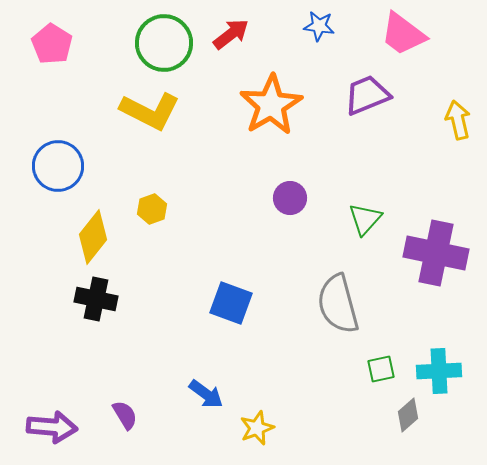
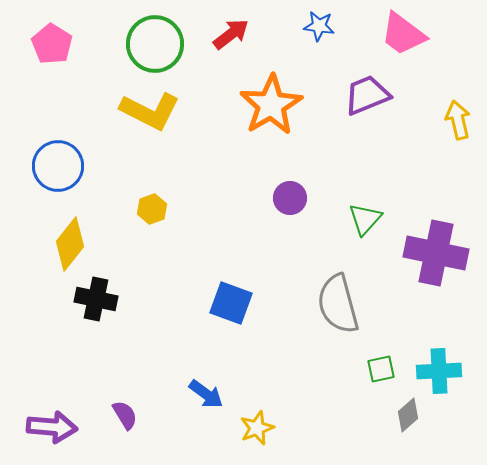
green circle: moved 9 px left, 1 px down
yellow diamond: moved 23 px left, 7 px down
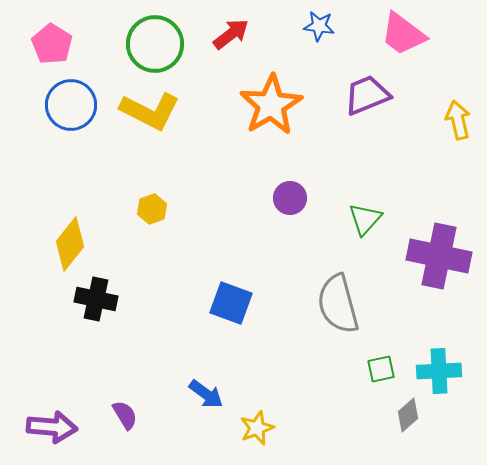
blue circle: moved 13 px right, 61 px up
purple cross: moved 3 px right, 3 px down
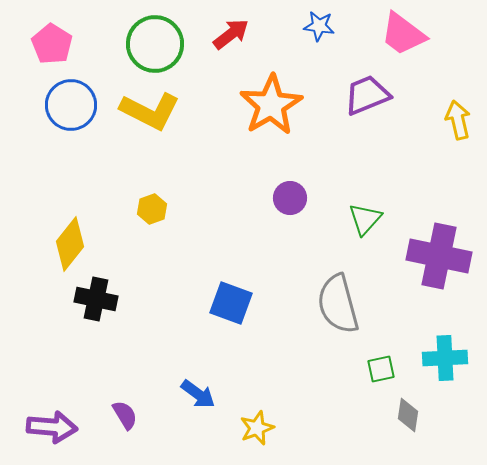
cyan cross: moved 6 px right, 13 px up
blue arrow: moved 8 px left
gray diamond: rotated 40 degrees counterclockwise
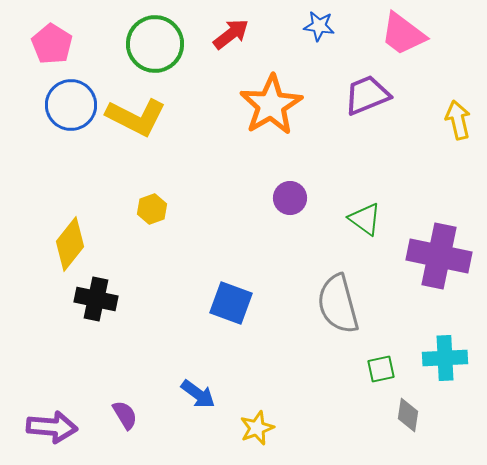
yellow L-shape: moved 14 px left, 6 px down
green triangle: rotated 36 degrees counterclockwise
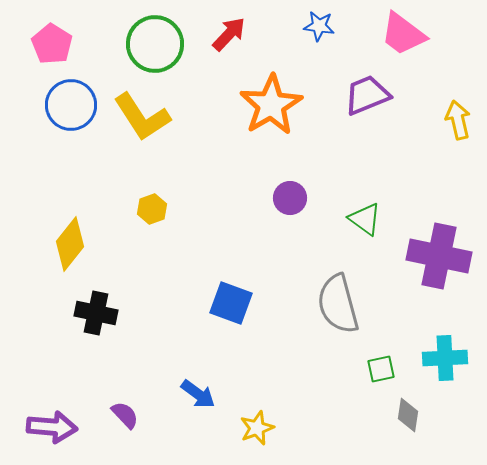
red arrow: moved 2 px left; rotated 9 degrees counterclockwise
yellow L-shape: moved 6 px right; rotated 30 degrees clockwise
black cross: moved 14 px down
purple semicircle: rotated 12 degrees counterclockwise
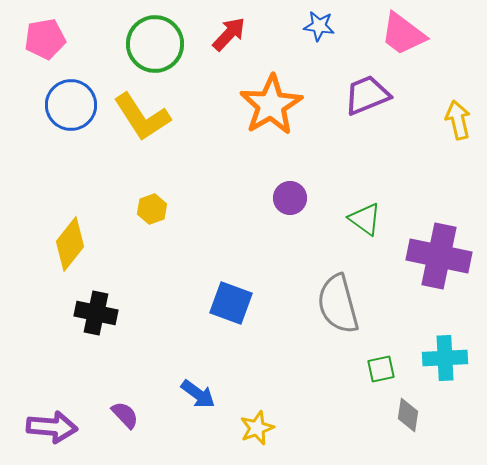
pink pentagon: moved 7 px left, 5 px up; rotated 30 degrees clockwise
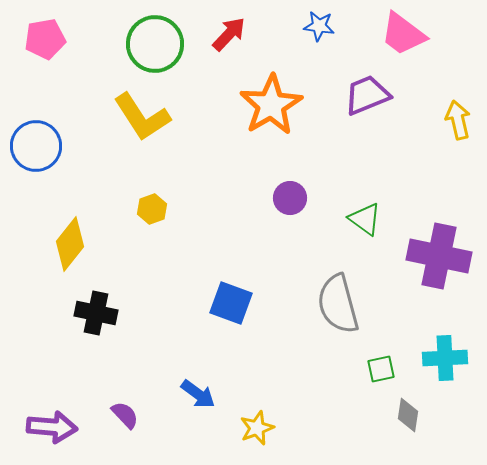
blue circle: moved 35 px left, 41 px down
